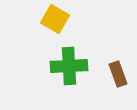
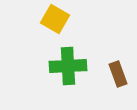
green cross: moved 1 px left
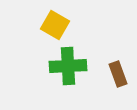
yellow square: moved 6 px down
